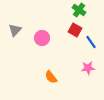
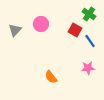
green cross: moved 10 px right, 4 px down
pink circle: moved 1 px left, 14 px up
blue line: moved 1 px left, 1 px up
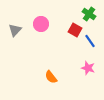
pink star: rotated 24 degrees clockwise
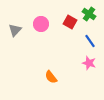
red square: moved 5 px left, 8 px up
pink star: moved 1 px right, 5 px up
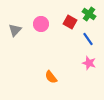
blue line: moved 2 px left, 2 px up
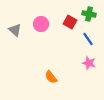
green cross: rotated 24 degrees counterclockwise
gray triangle: rotated 32 degrees counterclockwise
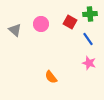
green cross: moved 1 px right; rotated 16 degrees counterclockwise
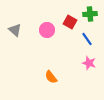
pink circle: moved 6 px right, 6 px down
blue line: moved 1 px left
